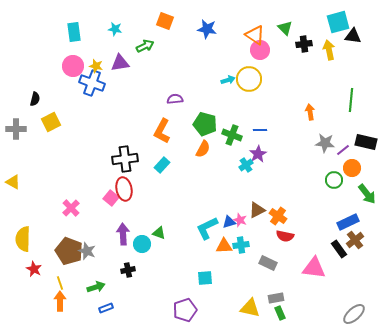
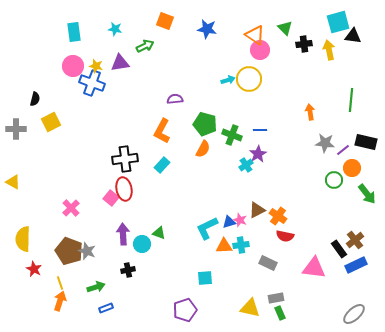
blue rectangle at (348, 222): moved 8 px right, 43 px down
orange arrow at (60, 301): rotated 18 degrees clockwise
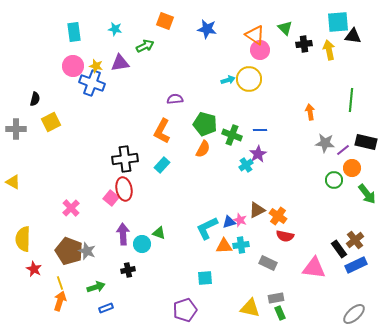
cyan square at (338, 22): rotated 10 degrees clockwise
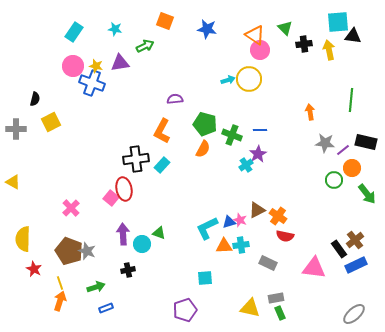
cyan rectangle at (74, 32): rotated 42 degrees clockwise
black cross at (125, 159): moved 11 px right
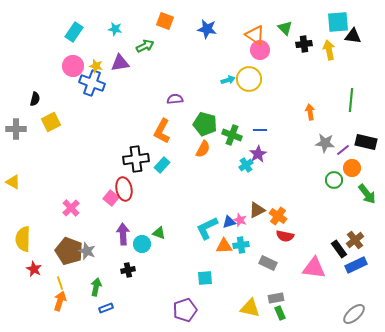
green arrow at (96, 287): rotated 60 degrees counterclockwise
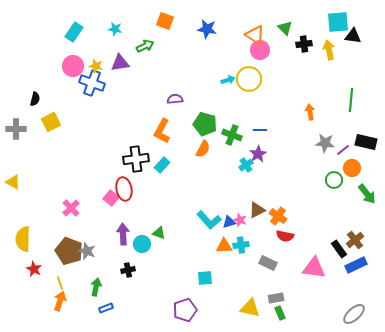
cyan L-shape at (207, 228): moved 2 px right, 8 px up; rotated 105 degrees counterclockwise
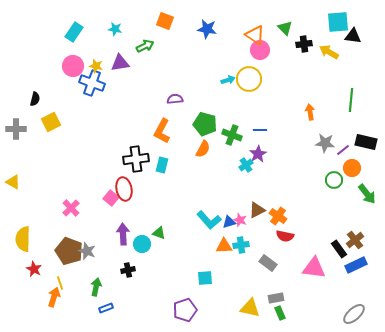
yellow arrow at (329, 50): moved 2 px down; rotated 48 degrees counterclockwise
cyan rectangle at (162, 165): rotated 28 degrees counterclockwise
gray rectangle at (268, 263): rotated 12 degrees clockwise
orange arrow at (60, 301): moved 6 px left, 4 px up
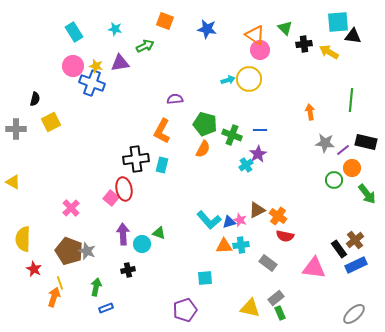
cyan rectangle at (74, 32): rotated 66 degrees counterclockwise
gray rectangle at (276, 298): rotated 28 degrees counterclockwise
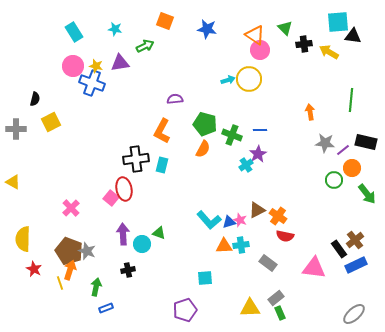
orange arrow at (54, 297): moved 16 px right, 27 px up
yellow triangle at (250, 308): rotated 15 degrees counterclockwise
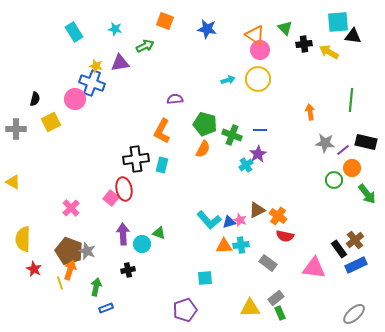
pink circle at (73, 66): moved 2 px right, 33 px down
yellow circle at (249, 79): moved 9 px right
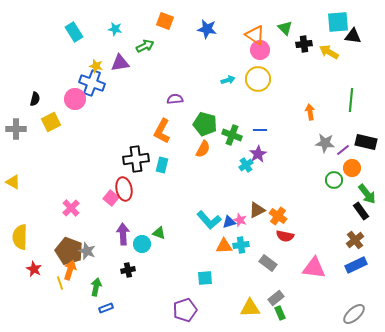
yellow semicircle at (23, 239): moved 3 px left, 2 px up
black rectangle at (339, 249): moved 22 px right, 38 px up
